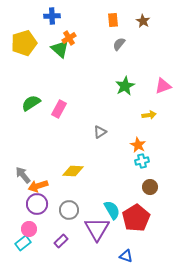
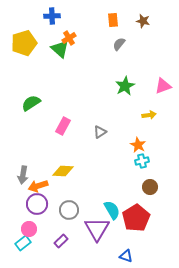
brown star: rotated 16 degrees counterclockwise
pink rectangle: moved 4 px right, 17 px down
yellow diamond: moved 10 px left
gray arrow: rotated 132 degrees counterclockwise
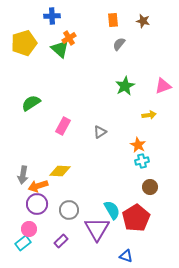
yellow diamond: moved 3 px left
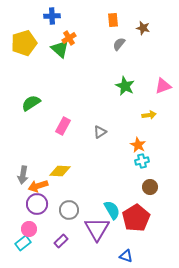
brown star: moved 7 px down
green star: rotated 18 degrees counterclockwise
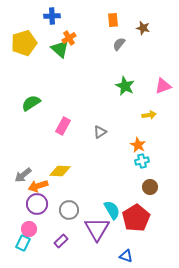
gray arrow: rotated 42 degrees clockwise
cyan rectangle: rotated 28 degrees counterclockwise
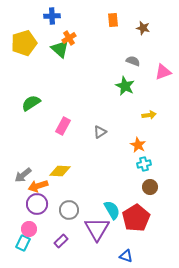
gray semicircle: moved 14 px right, 17 px down; rotated 72 degrees clockwise
pink triangle: moved 14 px up
cyan cross: moved 2 px right, 3 px down
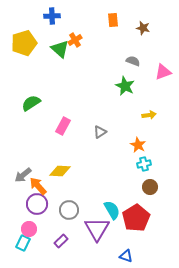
orange cross: moved 6 px right, 2 px down
orange arrow: rotated 66 degrees clockwise
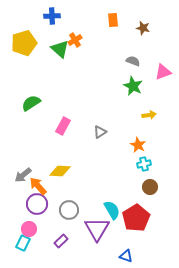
green star: moved 8 px right
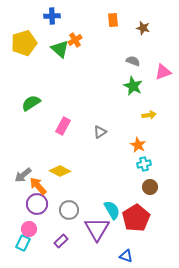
yellow diamond: rotated 25 degrees clockwise
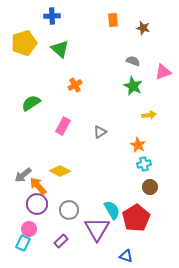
orange cross: moved 45 px down
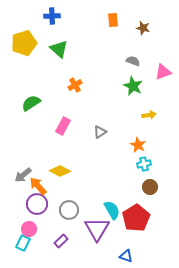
green triangle: moved 1 px left
